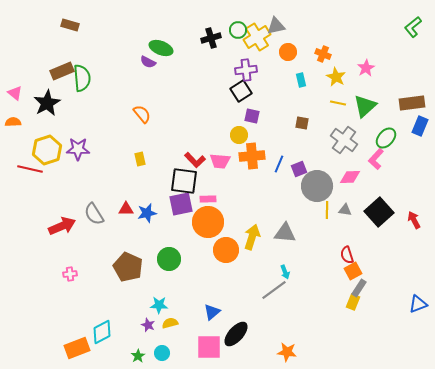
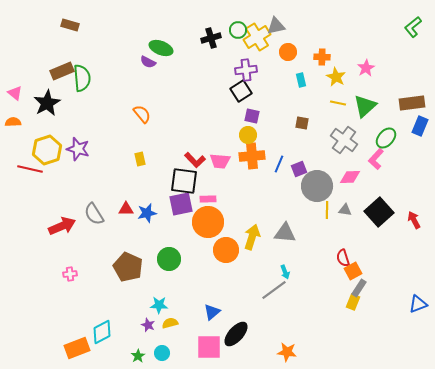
orange cross at (323, 54): moved 1 px left, 3 px down; rotated 21 degrees counterclockwise
yellow circle at (239, 135): moved 9 px right
purple star at (78, 149): rotated 15 degrees clockwise
red semicircle at (347, 255): moved 4 px left, 3 px down
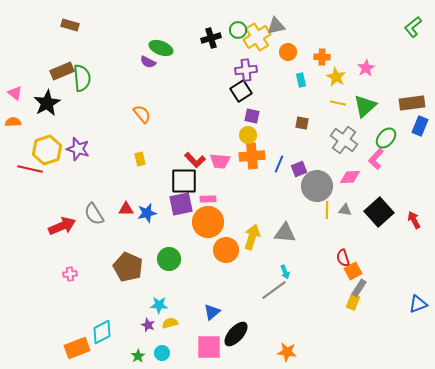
black square at (184, 181): rotated 8 degrees counterclockwise
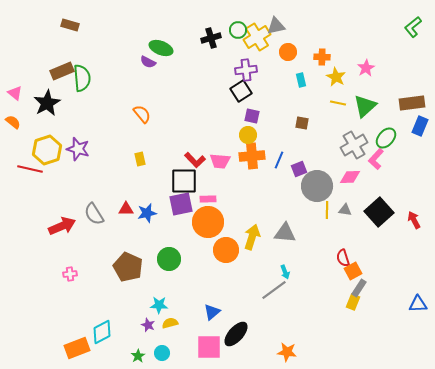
orange semicircle at (13, 122): rotated 42 degrees clockwise
gray cross at (344, 140): moved 10 px right, 5 px down; rotated 24 degrees clockwise
blue line at (279, 164): moved 4 px up
blue triangle at (418, 304): rotated 18 degrees clockwise
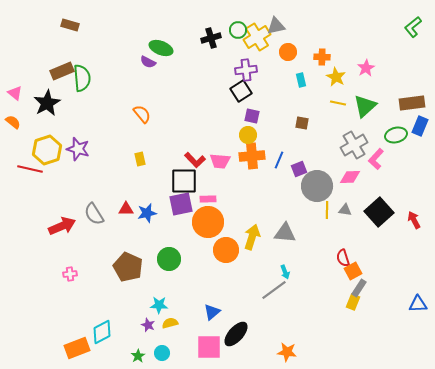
green ellipse at (386, 138): moved 10 px right, 3 px up; rotated 35 degrees clockwise
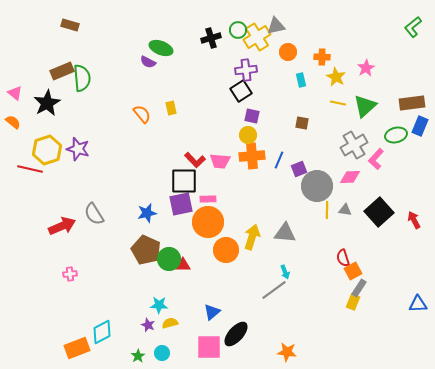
yellow rectangle at (140, 159): moved 31 px right, 51 px up
red triangle at (126, 209): moved 57 px right, 56 px down
brown pentagon at (128, 267): moved 18 px right, 17 px up
